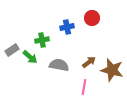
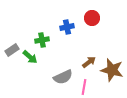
gray semicircle: moved 4 px right, 12 px down; rotated 144 degrees clockwise
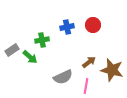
red circle: moved 1 px right, 7 px down
pink line: moved 2 px right, 1 px up
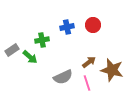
pink line: moved 1 px right, 3 px up; rotated 28 degrees counterclockwise
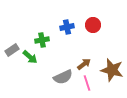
brown arrow: moved 5 px left, 2 px down
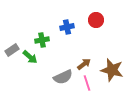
red circle: moved 3 px right, 5 px up
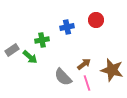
gray semicircle: rotated 72 degrees clockwise
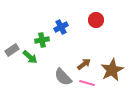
blue cross: moved 6 px left; rotated 16 degrees counterclockwise
brown star: rotated 30 degrees clockwise
pink line: rotated 56 degrees counterclockwise
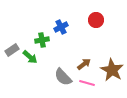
brown star: rotated 15 degrees counterclockwise
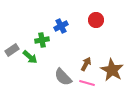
blue cross: moved 1 px up
brown arrow: moved 2 px right; rotated 24 degrees counterclockwise
